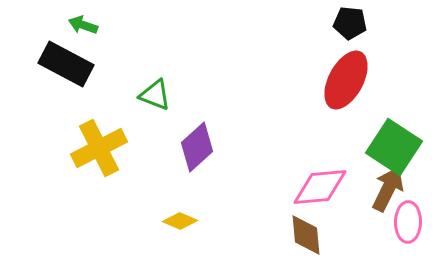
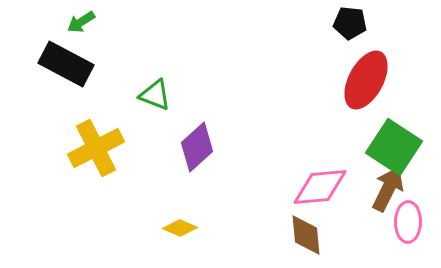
green arrow: moved 2 px left, 3 px up; rotated 52 degrees counterclockwise
red ellipse: moved 20 px right
yellow cross: moved 3 px left
yellow diamond: moved 7 px down
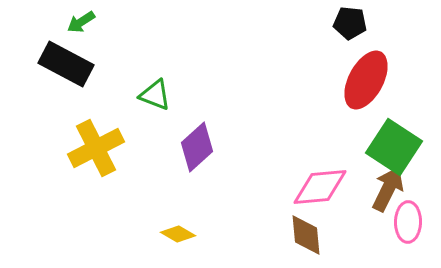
yellow diamond: moved 2 px left, 6 px down; rotated 8 degrees clockwise
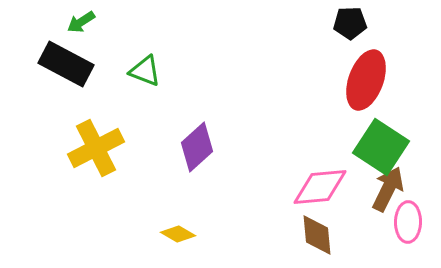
black pentagon: rotated 8 degrees counterclockwise
red ellipse: rotated 8 degrees counterclockwise
green triangle: moved 10 px left, 24 px up
green square: moved 13 px left
brown diamond: moved 11 px right
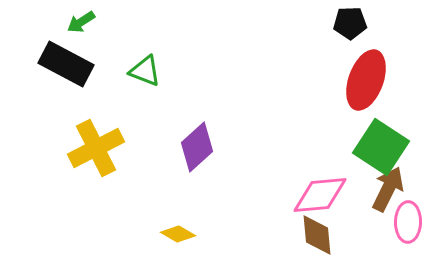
pink diamond: moved 8 px down
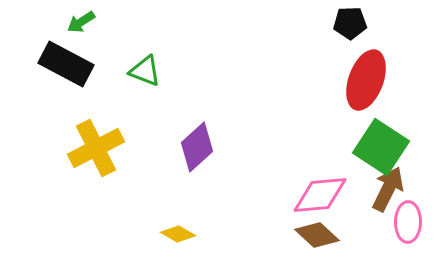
brown diamond: rotated 42 degrees counterclockwise
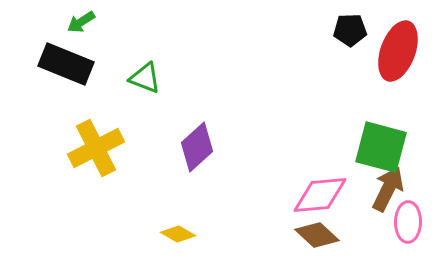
black pentagon: moved 7 px down
black rectangle: rotated 6 degrees counterclockwise
green triangle: moved 7 px down
red ellipse: moved 32 px right, 29 px up
green square: rotated 18 degrees counterclockwise
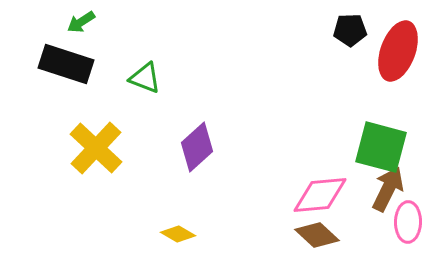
black rectangle: rotated 4 degrees counterclockwise
yellow cross: rotated 20 degrees counterclockwise
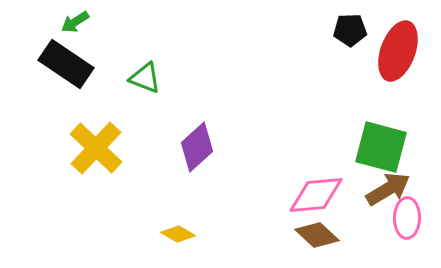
green arrow: moved 6 px left
black rectangle: rotated 16 degrees clockwise
brown arrow: rotated 33 degrees clockwise
pink diamond: moved 4 px left
pink ellipse: moved 1 px left, 4 px up
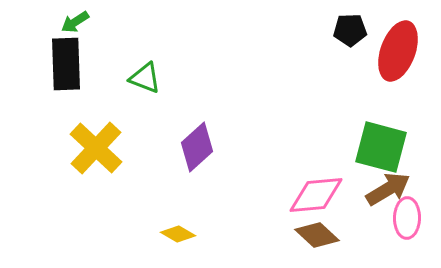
black rectangle: rotated 54 degrees clockwise
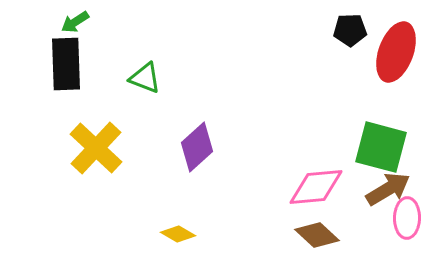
red ellipse: moved 2 px left, 1 px down
pink diamond: moved 8 px up
